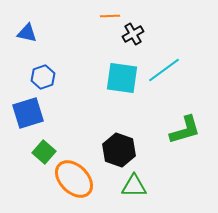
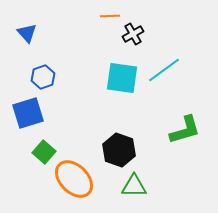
blue triangle: rotated 35 degrees clockwise
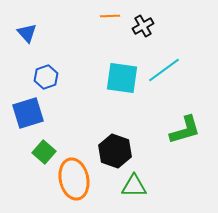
black cross: moved 10 px right, 8 px up
blue hexagon: moved 3 px right
black hexagon: moved 4 px left, 1 px down
orange ellipse: rotated 33 degrees clockwise
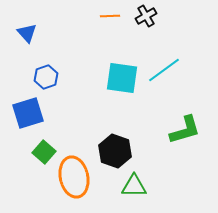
black cross: moved 3 px right, 10 px up
orange ellipse: moved 2 px up
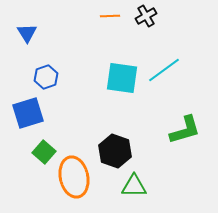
blue triangle: rotated 10 degrees clockwise
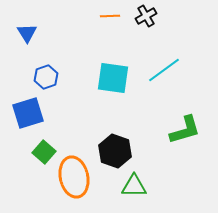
cyan square: moved 9 px left
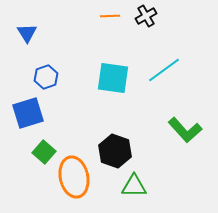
green L-shape: rotated 64 degrees clockwise
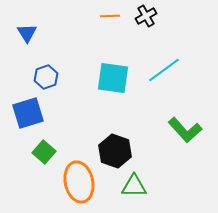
orange ellipse: moved 5 px right, 5 px down
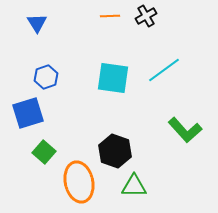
blue triangle: moved 10 px right, 10 px up
